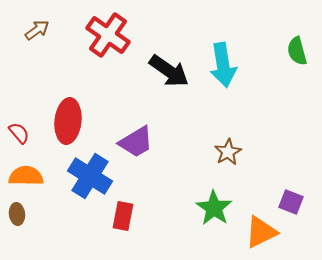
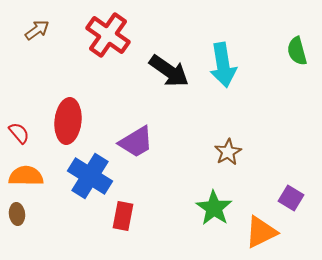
purple square: moved 4 px up; rotated 10 degrees clockwise
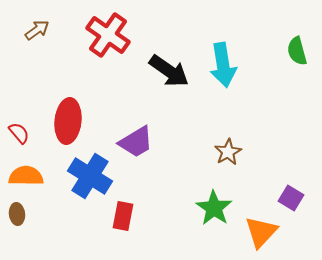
orange triangle: rotated 21 degrees counterclockwise
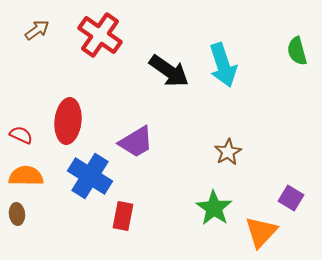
red cross: moved 8 px left
cyan arrow: rotated 9 degrees counterclockwise
red semicircle: moved 2 px right, 2 px down; rotated 25 degrees counterclockwise
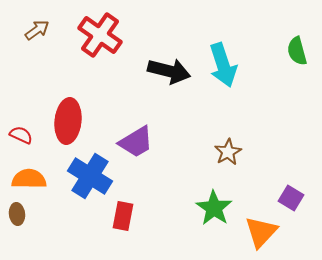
black arrow: rotated 21 degrees counterclockwise
orange semicircle: moved 3 px right, 3 px down
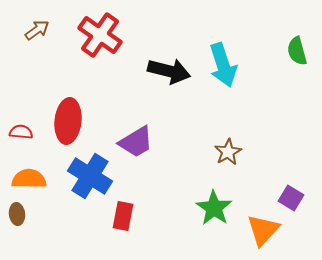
red semicircle: moved 3 px up; rotated 20 degrees counterclockwise
orange triangle: moved 2 px right, 2 px up
